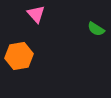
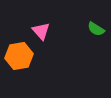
pink triangle: moved 5 px right, 17 px down
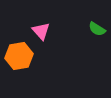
green semicircle: moved 1 px right
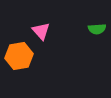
green semicircle: rotated 36 degrees counterclockwise
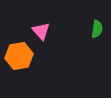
green semicircle: rotated 78 degrees counterclockwise
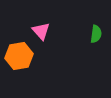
green semicircle: moved 1 px left, 5 px down
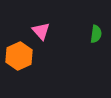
orange hexagon: rotated 16 degrees counterclockwise
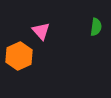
green semicircle: moved 7 px up
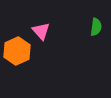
orange hexagon: moved 2 px left, 5 px up
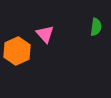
pink triangle: moved 4 px right, 3 px down
